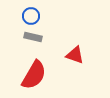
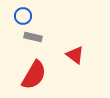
blue circle: moved 8 px left
red triangle: rotated 18 degrees clockwise
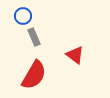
gray rectangle: moved 1 px right; rotated 54 degrees clockwise
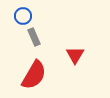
red triangle: rotated 24 degrees clockwise
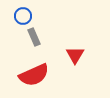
red semicircle: rotated 36 degrees clockwise
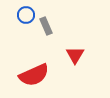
blue circle: moved 3 px right, 1 px up
gray rectangle: moved 12 px right, 11 px up
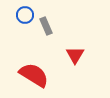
blue circle: moved 1 px left
red semicircle: rotated 124 degrees counterclockwise
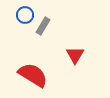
gray rectangle: moved 3 px left; rotated 54 degrees clockwise
red semicircle: moved 1 px left
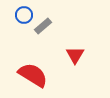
blue circle: moved 1 px left
gray rectangle: rotated 18 degrees clockwise
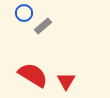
blue circle: moved 2 px up
red triangle: moved 9 px left, 26 px down
